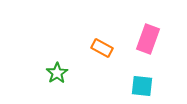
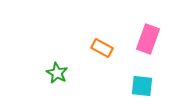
green star: rotated 10 degrees counterclockwise
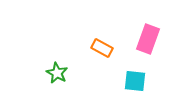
cyan square: moved 7 px left, 5 px up
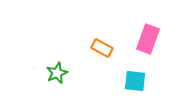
green star: rotated 20 degrees clockwise
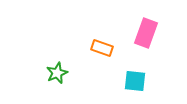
pink rectangle: moved 2 px left, 6 px up
orange rectangle: rotated 10 degrees counterclockwise
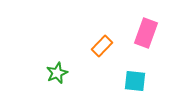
orange rectangle: moved 2 px up; rotated 65 degrees counterclockwise
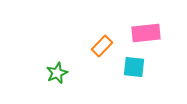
pink rectangle: rotated 64 degrees clockwise
cyan square: moved 1 px left, 14 px up
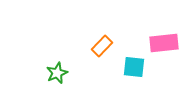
pink rectangle: moved 18 px right, 10 px down
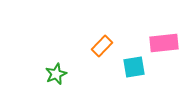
cyan square: rotated 15 degrees counterclockwise
green star: moved 1 px left, 1 px down
